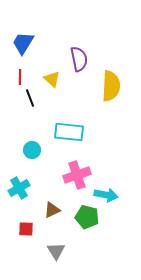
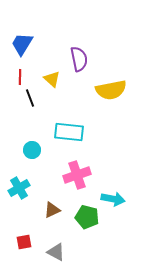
blue trapezoid: moved 1 px left, 1 px down
yellow semicircle: moved 4 px down; rotated 76 degrees clockwise
cyan arrow: moved 7 px right, 4 px down
red square: moved 2 px left, 13 px down; rotated 14 degrees counterclockwise
gray triangle: moved 1 px down; rotated 30 degrees counterclockwise
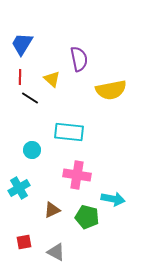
black line: rotated 36 degrees counterclockwise
pink cross: rotated 28 degrees clockwise
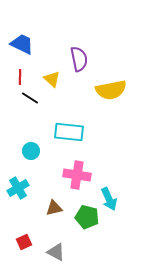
blue trapezoid: rotated 85 degrees clockwise
cyan circle: moved 1 px left, 1 px down
cyan cross: moved 1 px left
cyan arrow: moved 4 px left; rotated 55 degrees clockwise
brown triangle: moved 2 px right, 2 px up; rotated 12 degrees clockwise
red square: rotated 14 degrees counterclockwise
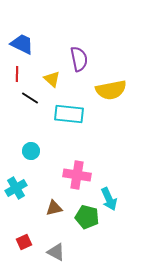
red line: moved 3 px left, 3 px up
cyan rectangle: moved 18 px up
cyan cross: moved 2 px left
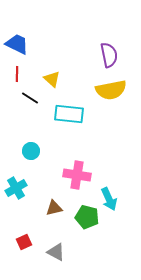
blue trapezoid: moved 5 px left
purple semicircle: moved 30 px right, 4 px up
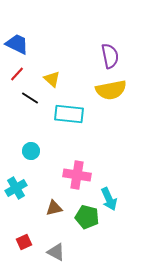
purple semicircle: moved 1 px right, 1 px down
red line: rotated 42 degrees clockwise
